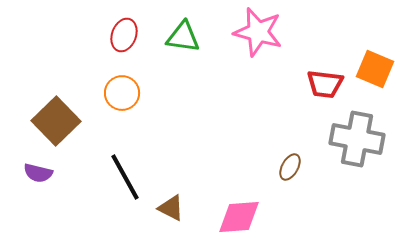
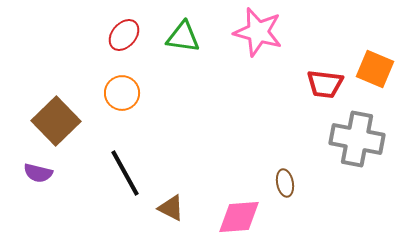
red ellipse: rotated 20 degrees clockwise
brown ellipse: moved 5 px left, 16 px down; rotated 40 degrees counterclockwise
black line: moved 4 px up
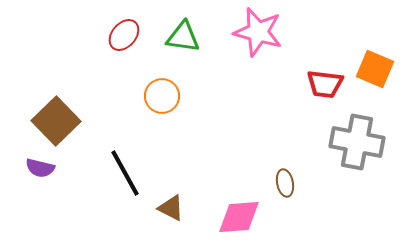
orange circle: moved 40 px right, 3 px down
gray cross: moved 3 px down
purple semicircle: moved 2 px right, 5 px up
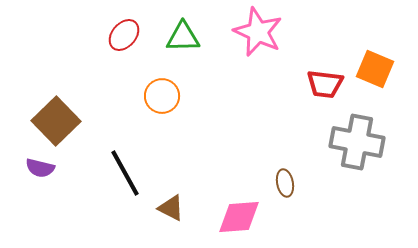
pink star: rotated 9 degrees clockwise
green triangle: rotated 9 degrees counterclockwise
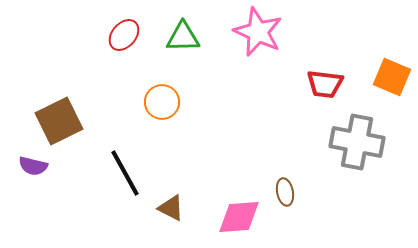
orange square: moved 17 px right, 8 px down
orange circle: moved 6 px down
brown square: moved 3 px right; rotated 18 degrees clockwise
purple semicircle: moved 7 px left, 2 px up
brown ellipse: moved 9 px down
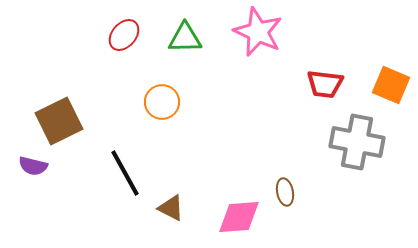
green triangle: moved 2 px right, 1 px down
orange square: moved 1 px left, 8 px down
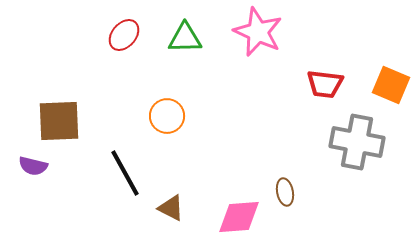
orange circle: moved 5 px right, 14 px down
brown square: rotated 24 degrees clockwise
